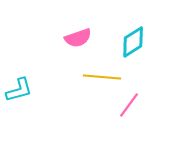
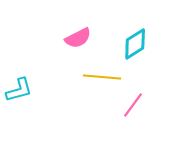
pink semicircle: rotated 8 degrees counterclockwise
cyan diamond: moved 2 px right, 2 px down
pink line: moved 4 px right
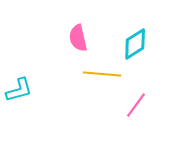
pink semicircle: rotated 104 degrees clockwise
yellow line: moved 3 px up
pink line: moved 3 px right
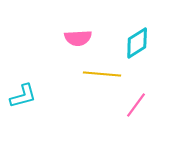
pink semicircle: rotated 80 degrees counterclockwise
cyan diamond: moved 2 px right, 1 px up
cyan L-shape: moved 4 px right, 6 px down
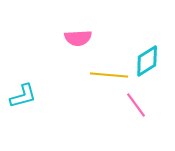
cyan diamond: moved 10 px right, 18 px down
yellow line: moved 7 px right, 1 px down
pink line: rotated 72 degrees counterclockwise
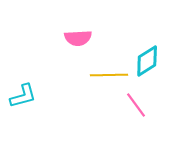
yellow line: rotated 6 degrees counterclockwise
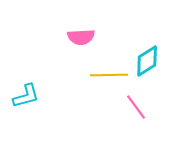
pink semicircle: moved 3 px right, 1 px up
cyan L-shape: moved 3 px right
pink line: moved 2 px down
